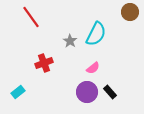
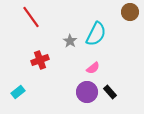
red cross: moved 4 px left, 3 px up
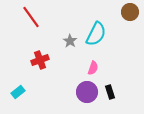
pink semicircle: rotated 32 degrees counterclockwise
black rectangle: rotated 24 degrees clockwise
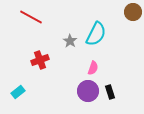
brown circle: moved 3 px right
red line: rotated 25 degrees counterclockwise
purple circle: moved 1 px right, 1 px up
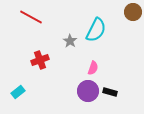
cyan semicircle: moved 4 px up
black rectangle: rotated 56 degrees counterclockwise
